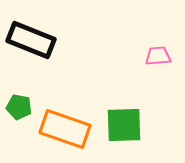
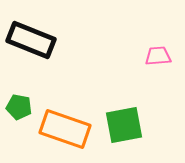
green square: rotated 9 degrees counterclockwise
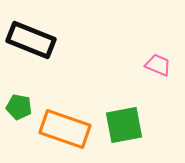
pink trapezoid: moved 9 px down; rotated 28 degrees clockwise
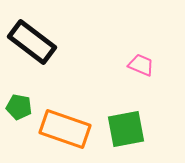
black rectangle: moved 1 px right, 2 px down; rotated 15 degrees clockwise
pink trapezoid: moved 17 px left
green square: moved 2 px right, 4 px down
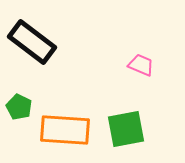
green pentagon: rotated 15 degrees clockwise
orange rectangle: moved 1 px down; rotated 15 degrees counterclockwise
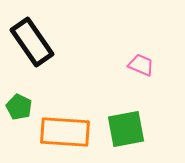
black rectangle: rotated 18 degrees clockwise
orange rectangle: moved 2 px down
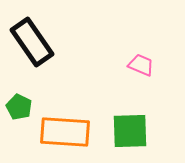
green square: moved 4 px right, 2 px down; rotated 9 degrees clockwise
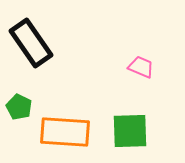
black rectangle: moved 1 px left, 1 px down
pink trapezoid: moved 2 px down
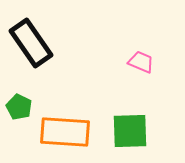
pink trapezoid: moved 5 px up
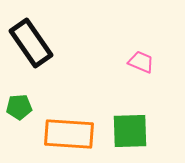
green pentagon: rotated 30 degrees counterclockwise
orange rectangle: moved 4 px right, 2 px down
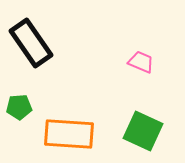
green square: moved 13 px right; rotated 27 degrees clockwise
